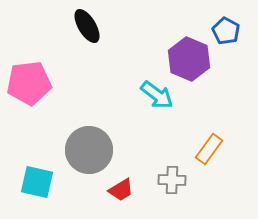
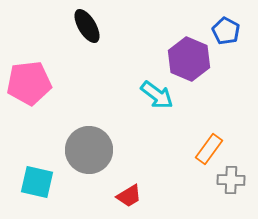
gray cross: moved 59 px right
red trapezoid: moved 8 px right, 6 px down
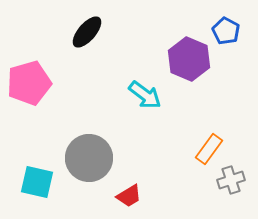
black ellipse: moved 6 px down; rotated 72 degrees clockwise
pink pentagon: rotated 9 degrees counterclockwise
cyan arrow: moved 12 px left
gray circle: moved 8 px down
gray cross: rotated 20 degrees counterclockwise
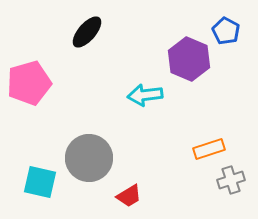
cyan arrow: rotated 136 degrees clockwise
orange rectangle: rotated 36 degrees clockwise
cyan square: moved 3 px right
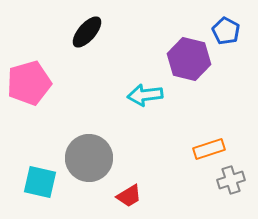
purple hexagon: rotated 9 degrees counterclockwise
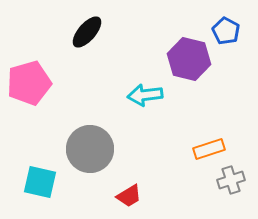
gray circle: moved 1 px right, 9 px up
